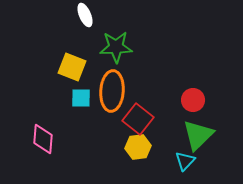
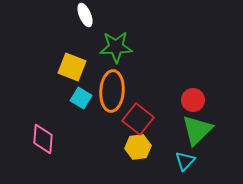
cyan square: rotated 30 degrees clockwise
green triangle: moved 1 px left, 5 px up
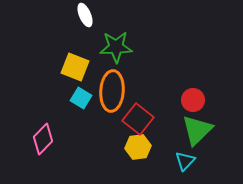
yellow square: moved 3 px right
pink diamond: rotated 40 degrees clockwise
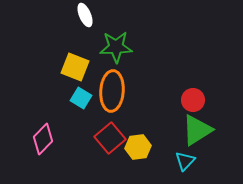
red square: moved 28 px left, 19 px down; rotated 12 degrees clockwise
green triangle: rotated 12 degrees clockwise
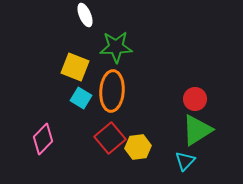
red circle: moved 2 px right, 1 px up
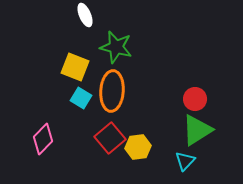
green star: rotated 16 degrees clockwise
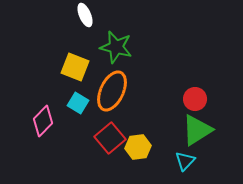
orange ellipse: rotated 21 degrees clockwise
cyan square: moved 3 px left, 5 px down
pink diamond: moved 18 px up
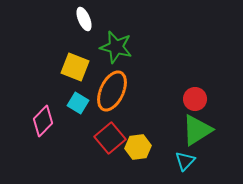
white ellipse: moved 1 px left, 4 px down
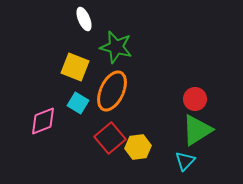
pink diamond: rotated 24 degrees clockwise
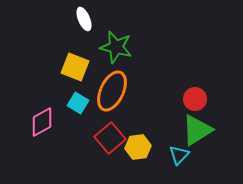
pink diamond: moved 1 px left, 1 px down; rotated 8 degrees counterclockwise
cyan triangle: moved 6 px left, 6 px up
